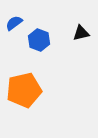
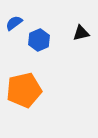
blue hexagon: rotated 15 degrees clockwise
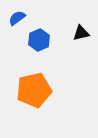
blue semicircle: moved 3 px right, 5 px up
orange pentagon: moved 10 px right
